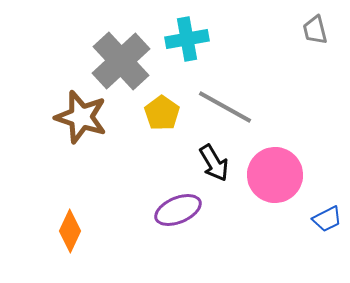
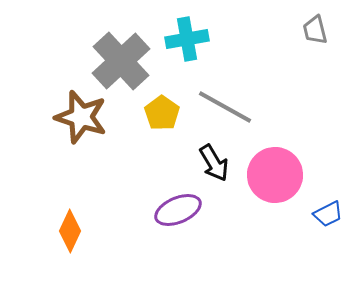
blue trapezoid: moved 1 px right, 5 px up
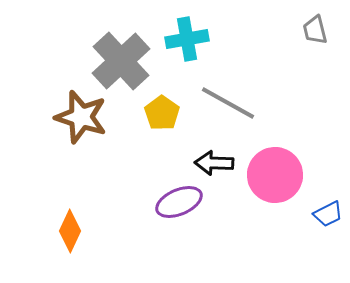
gray line: moved 3 px right, 4 px up
black arrow: rotated 123 degrees clockwise
purple ellipse: moved 1 px right, 8 px up
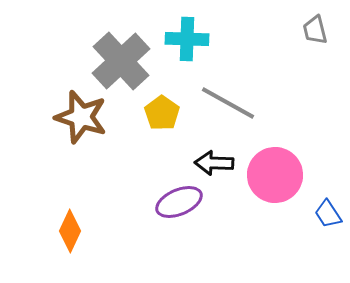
cyan cross: rotated 12 degrees clockwise
blue trapezoid: rotated 84 degrees clockwise
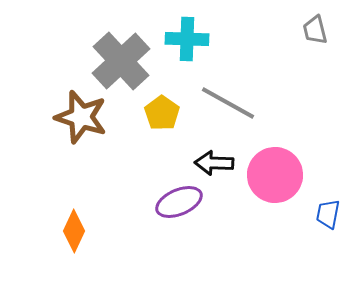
blue trapezoid: rotated 44 degrees clockwise
orange diamond: moved 4 px right
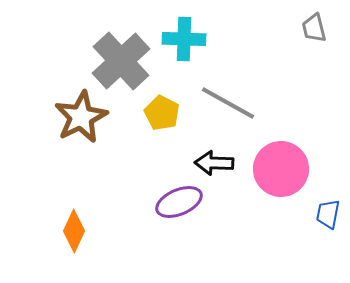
gray trapezoid: moved 1 px left, 2 px up
cyan cross: moved 3 px left
yellow pentagon: rotated 8 degrees counterclockwise
brown star: rotated 28 degrees clockwise
pink circle: moved 6 px right, 6 px up
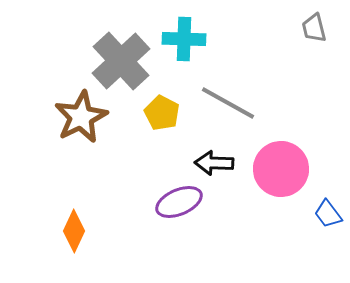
blue trapezoid: rotated 48 degrees counterclockwise
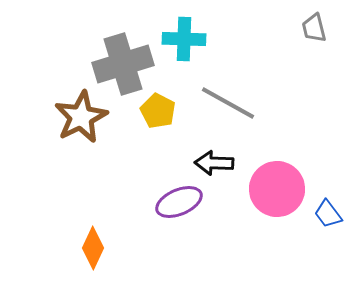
gray cross: moved 2 px right, 3 px down; rotated 26 degrees clockwise
yellow pentagon: moved 4 px left, 2 px up
pink circle: moved 4 px left, 20 px down
orange diamond: moved 19 px right, 17 px down
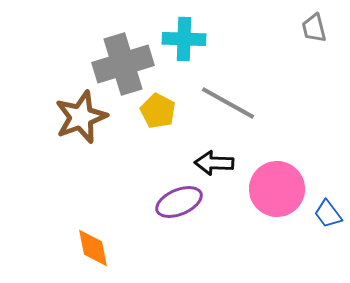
brown star: rotated 6 degrees clockwise
orange diamond: rotated 36 degrees counterclockwise
